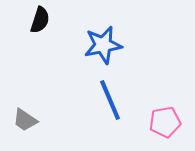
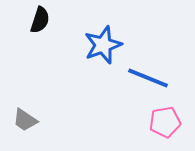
blue star: rotated 9 degrees counterclockwise
blue line: moved 38 px right, 22 px up; rotated 45 degrees counterclockwise
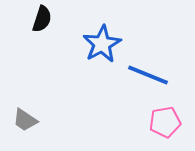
black semicircle: moved 2 px right, 1 px up
blue star: moved 1 px left, 1 px up; rotated 9 degrees counterclockwise
blue line: moved 3 px up
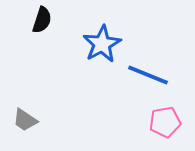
black semicircle: moved 1 px down
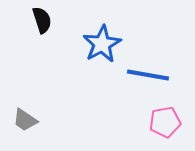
black semicircle: rotated 36 degrees counterclockwise
blue line: rotated 12 degrees counterclockwise
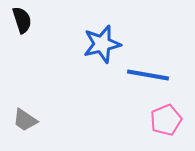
black semicircle: moved 20 px left
blue star: rotated 15 degrees clockwise
pink pentagon: moved 1 px right, 2 px up; rotated 12 degrees counterclockwise
